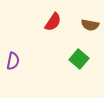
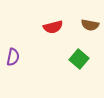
red semicircle: moved 5 px down; rotated 42 degrees clockwise
purple semicircle: moved 4 px up
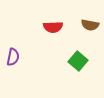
red semicircle: rotated 12 degrees clockwise
green square: moved 1 px left, 2 px down
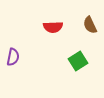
brown semicircle: rotated 54 degrees clockwise
green square: rotated 18 degrees clockwise
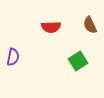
red semicircle: moved 2 px left
